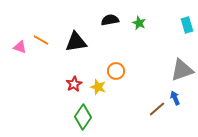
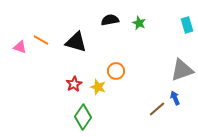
black triangle: rotated 25 degrees clockwise
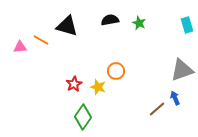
black triangle: moved 9 px left, 16 px up
pink triangle: rotated 24 degrees counterclockwise
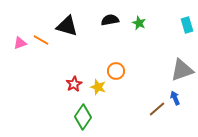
pink triangle: moved 4 px up; rotated 16 degrees counterclockwise
